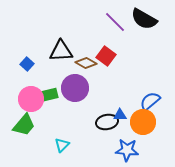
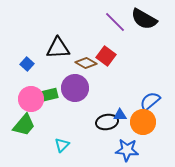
black triangle: moved 3 px left, 3 px up
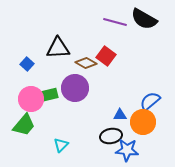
purple line: rotated 30 degrees counterclockwise
black ellipse: moved 4 px right, 14 px down
cyan triangle: moved 1 px left
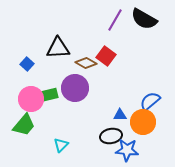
purple line: moved 2 px up; rotated 75 degrees counterclockwise
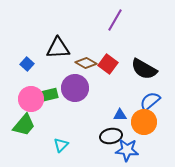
black semicircle: moved 50 px down
red square: moved 2 px right, 8 px down
orange circle: moved 1 px right
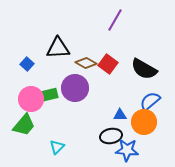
cyan triangle: moved 4 px left, 2 px down
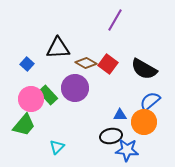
green rectangle: rotated 60 degrees clockwise
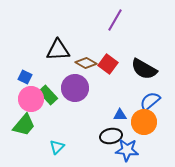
black triangle: moved 2 px down
blue square: moved 2 px left, 13 px down; rotated 16 degrees counterclockwise
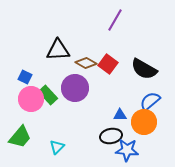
green trapezoid: moved 4 px left, 12 px down
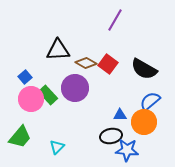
blue square: rotated 24 degrees clockwise
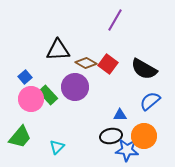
purple circle: moved 1 px up
orange circle: moved 14 px down
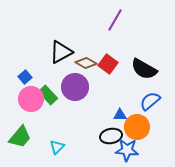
black triangle: moved 3 px right, 2 px down; rotated 25 degrees counterclockwise
orange circle: moved 7 px left, 9 px up
